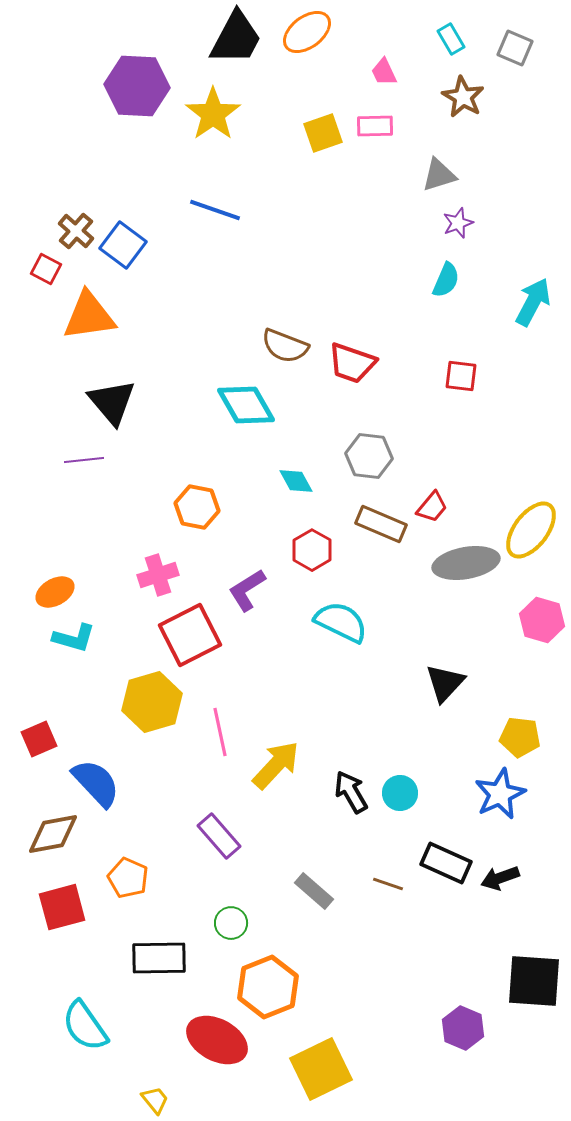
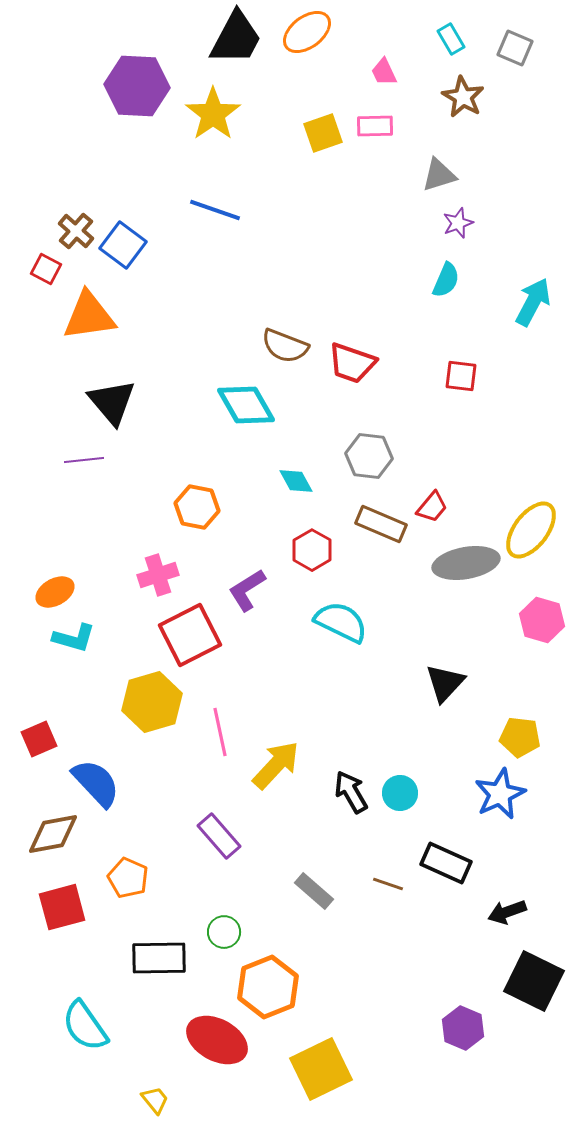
black arrow at (500, 878): moved 7 px right, 34 px down
green circle at (231, 923): moved 7 px left, 9 px down
black square at (534, 981): rotated 22 degrees clockwise
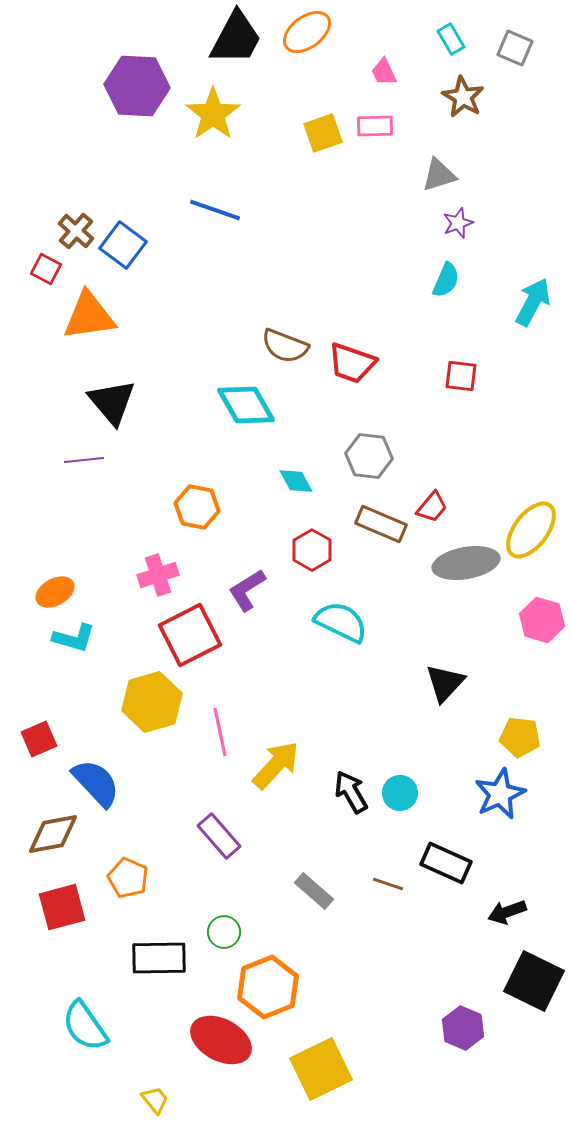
red ellipse at (217, 1040): moved 4 px right
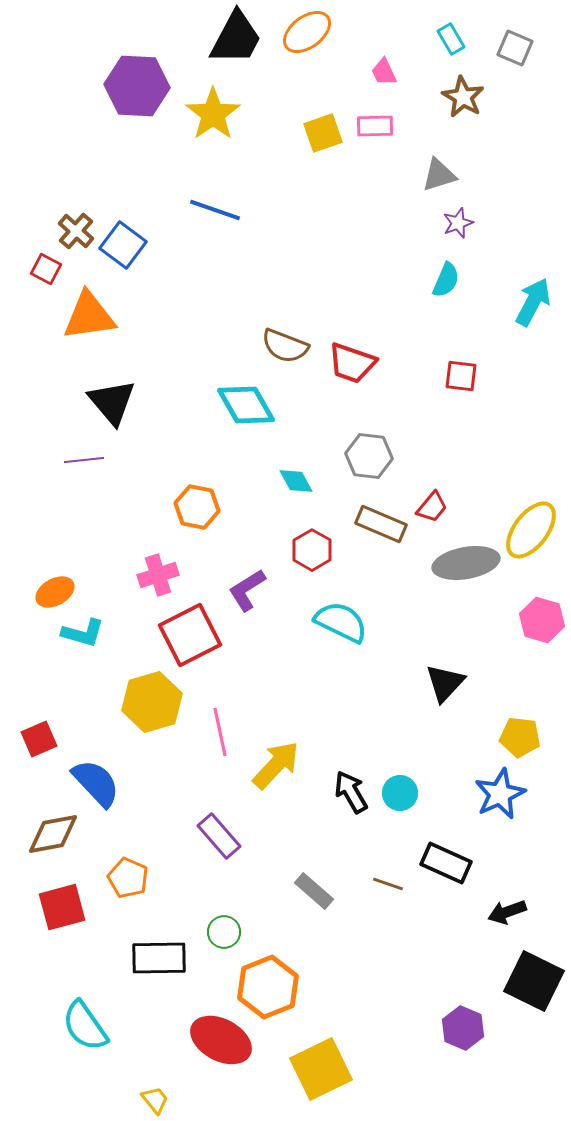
cyan L-shape at (74, 638): moved 9 px right, 5 px up
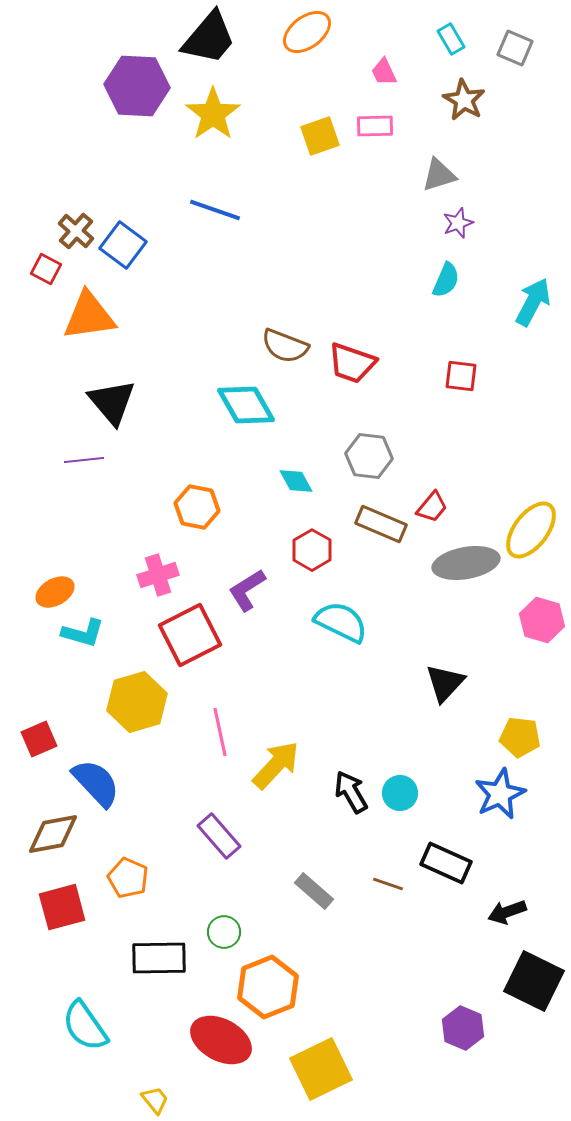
black trapezoid at (236, 38): moved 27 px left; rotated 12 degrees clockwise
brown star at (463, 97): moved 1 px right, 3 px down
yellow square at (323, 133): moved 3 px left, 3 px down
yellow hexagon at (152, 702): moved 15 px left
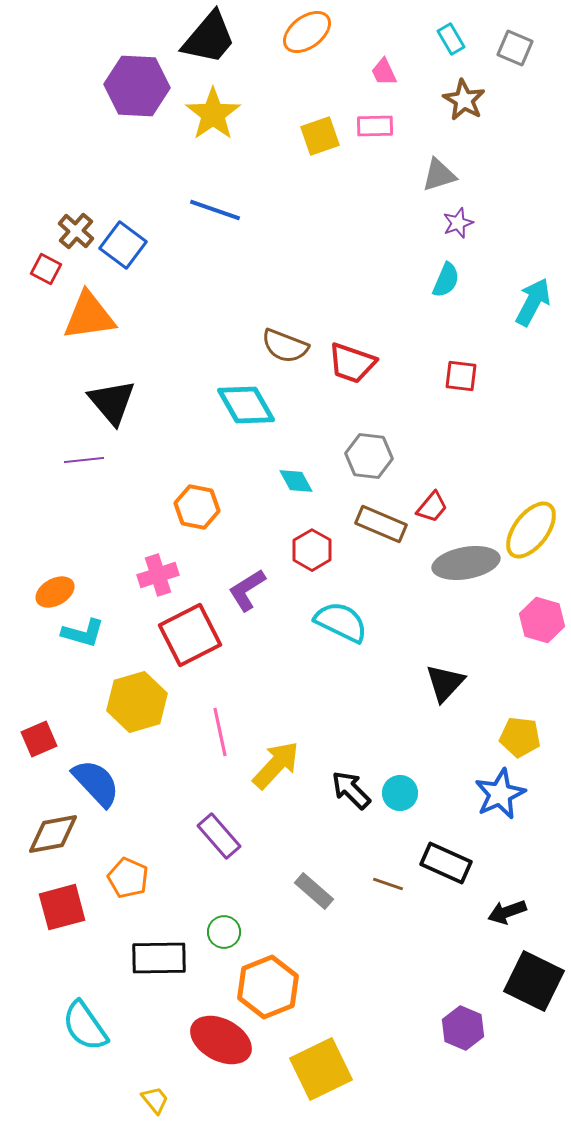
black arrow at (351, 792): moved 2 px up; rotated 15 degrees counterclockwise
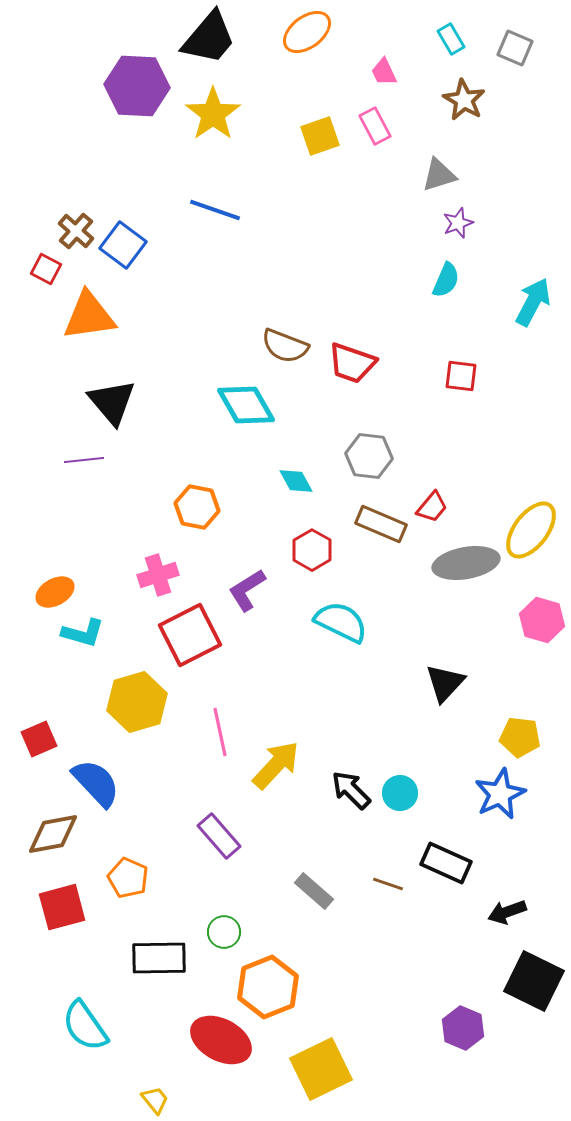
pink rectangle at (375, 126): rotated 63 degrees clockwise
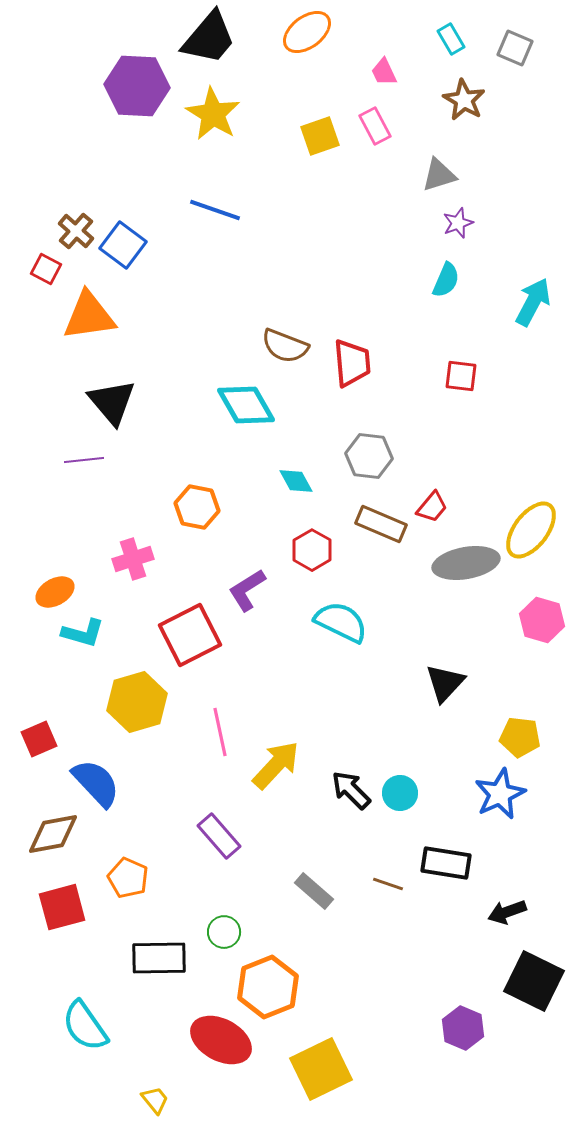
yellow star at (213, 114): rotated 6 degrees counterclockwise
red trapezoid at (352, 363): rotated 114 degrees counterclockwise
pink cross at (158, 575): moved 25 px left, 16 px up
black rectangle at (446, 863): rotated 15 degrees counterclockwise
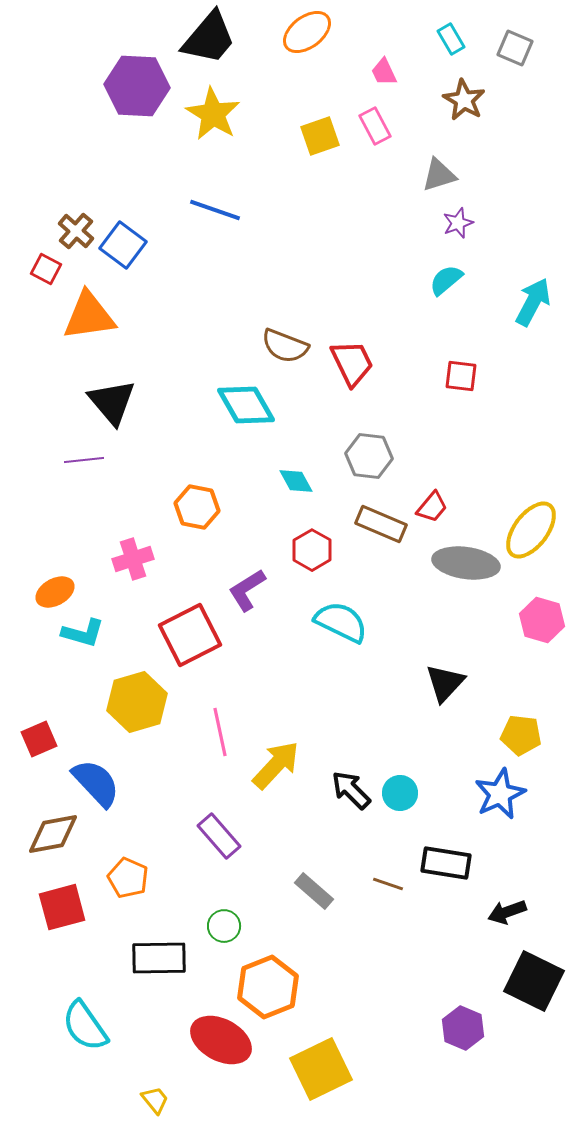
cyan semicircle at (446, 280): rotated 153 degrees counterclockwise
red trapezoid at (352, 363): rotated 21 degrees counterclockwise
gray ellipse at (466, 563): rotated 18 degrees clockwise
yellow pentagon at (520, 737): moved 1 px right, 2 px up
green circle at (224, 932): moved 6 px up
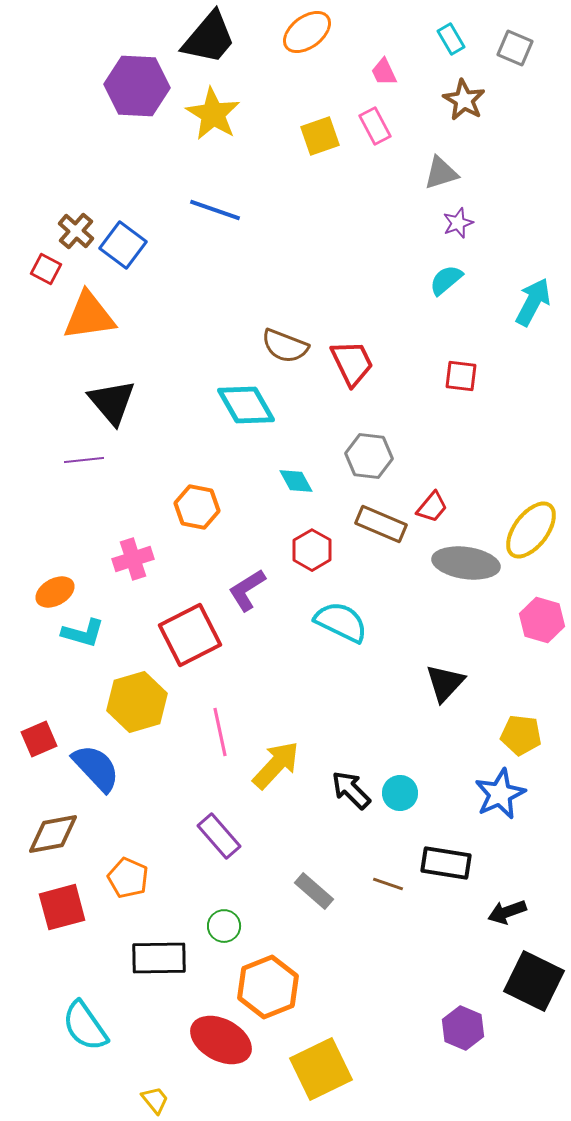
gray triangle at (439, 175): moved 2 px right, 2 px up
blue semicircle at (96, 783): moved 15 px up
